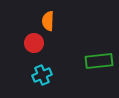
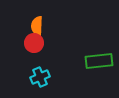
orange semicircle: moved 11 px left, 5 px down
cyan cross: moved 2 px left, 2 px down
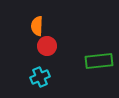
red circle: moved 13 px right, 3 px down
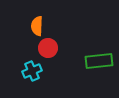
red circle: moved 1 px right, 2 px down
cyan cross: moved 8 px left, 6 px up
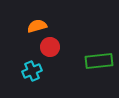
orange semicircle: rotated 72 degrees clockwise
red circle: moved 2 px right, 1 px up
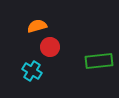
cyan cross: rotated 36 degrees counterclockwise
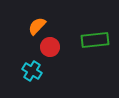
orange semicircle: rotated 30 degrees counterclockwise
green rectangle: moved 4 px left, 21 px up
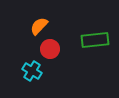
orange semicircle: moved 2 px right
red circle: moved 2 px down
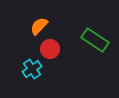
green rectangle: rotated 40 degrees clockwise
cyan cross: moved 2 px up; rotated 24 degrees clockwise
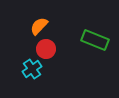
green rectangle: rotated 12 degrees counterclockwise
red circle: moved 4 px left
